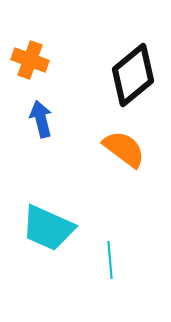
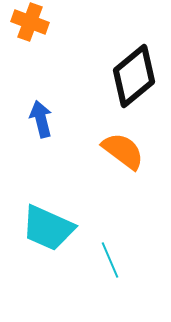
orange cross: moved 38 px up
black diamond: moved 1 px right, 1 px down
orange semicircle: moved 1 px left, 2 px down
cyan line: rotated 18 degrees counterclockwise
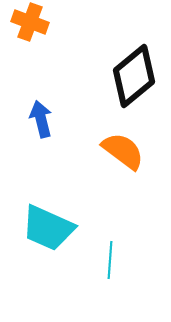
cyan line: rotated 27 degrees clockwise
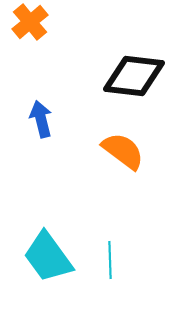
orange cross: rotated 30 degrees clockwise
black diamond: rotated 46 degrees clockwise
cyan trapezoid: moved 29 px down; rotated 30 degrees clockwise
cyan line: rotated 6 degrees counterclockwise
